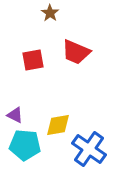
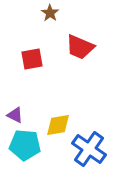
red trapezoid: moved 4 px right, 5 px up
red square: moved 1 px left, 1 px up
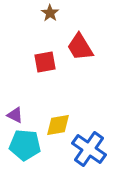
red trapezoid: rotated 36 degrees clockwise
red square: moved 13 px right, 3 px down
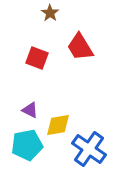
red square: moved 8 px left, 4 px up; rotated 30 degrees clockwise
purple triangle: moved 15 px right, 5 px up
cyan pentagon: moved 2 px right; rotated 16 degrees counterclockwise
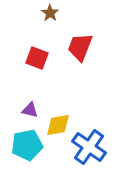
red trapezoid: rotated 52 degrees clockwise
purple triangle: rotated 12 degrees counterclockwise
blue cross: moved 2 px up
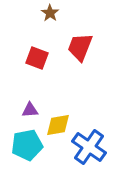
purple triangle: rotated 18 degrees counterclockwise
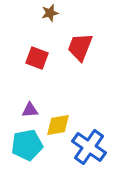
brown star: rotated 24 degrees clockwise
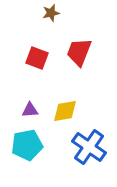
brown star: moved 1 px right
red trapezoid: moved 1 px left, 5 px down
yellow diamond: moved 7 px right, 14 px up
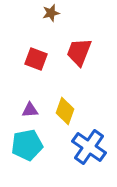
red square: moved 1 px left, 1 px down
yellow diamond: rotated 60 degrees counterclockwise
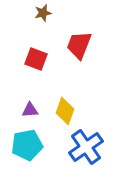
brown star: moved 8 px left
red trapezoid: moved 7 px up
blue cross: moved 3 px left; rotated 20 degrees clockwise
